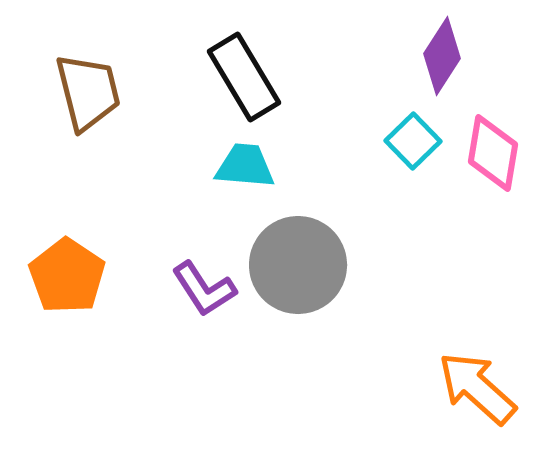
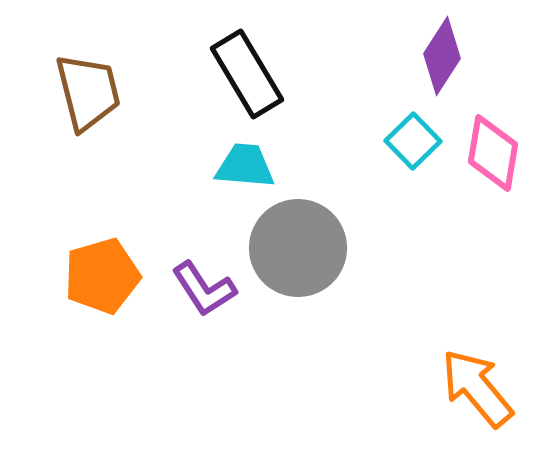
black rectangle: moved 3 px right, 3 px up
gray circle: moved 17 px up
orange pentagon: moved 35 px right; rotated 22 degrees clockwise
orange arrow: rotated 8 degrees clockwise
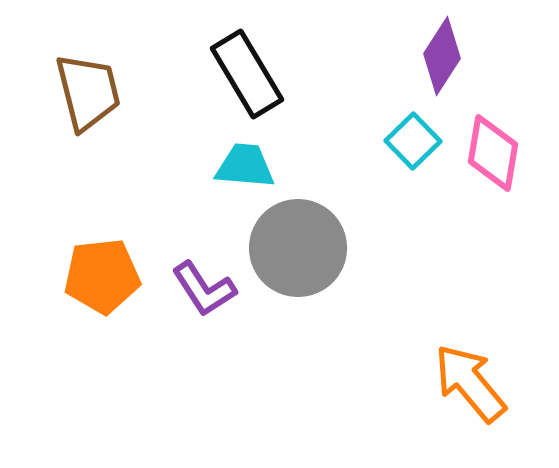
orange pentagon: rotated 10 degrees clockwise
orange arrow: moved 7 px left, 5 px up
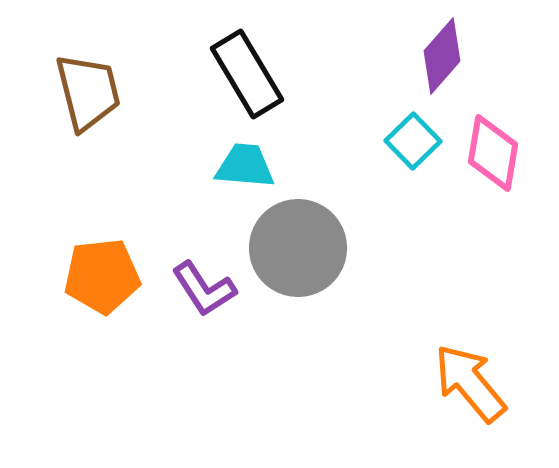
purple diamond: rotated 8 degrees clockwise
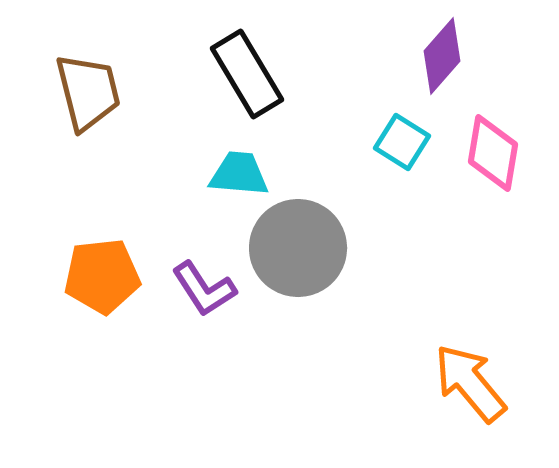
cyan square: moved 11 px left, 1 px down; rotated 14 degrees counterclockwise
cyan trapezoid: moved 6 px left, 8 px down
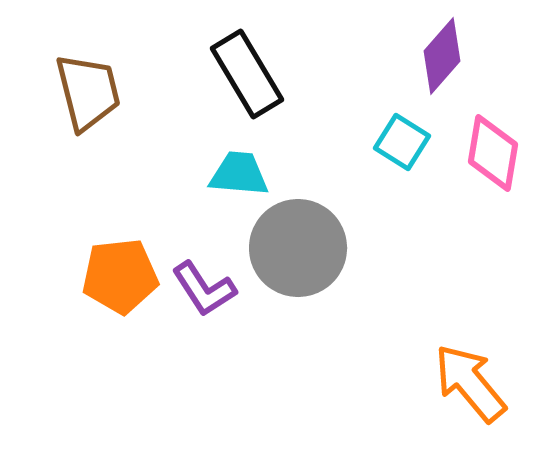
orange pentagon: moved 18 px right
